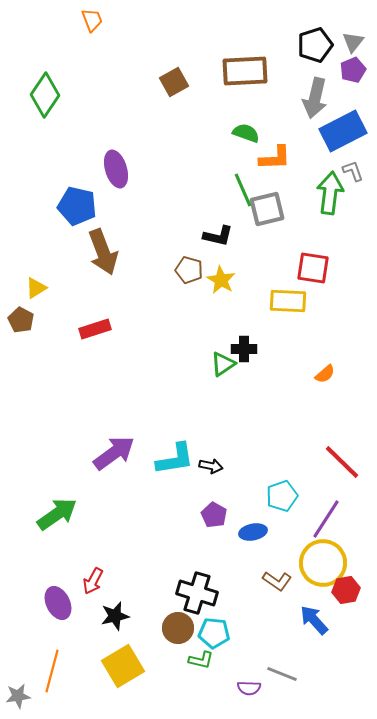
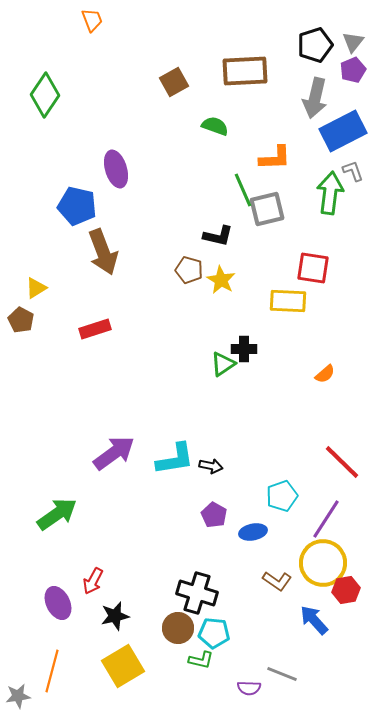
green semicircle at (246, 133): moved 31 px left, 7 px up
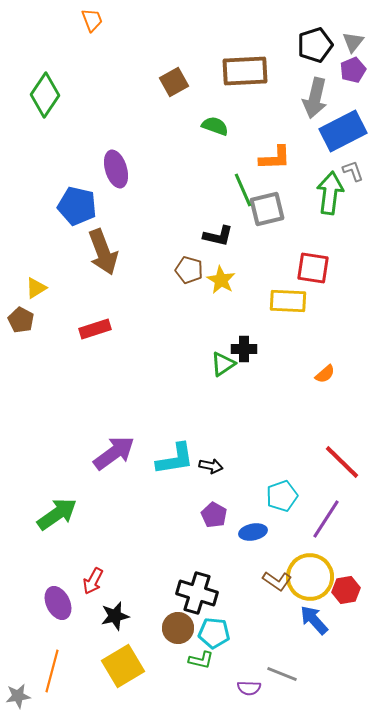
yellow circle at (323, 563): moved 13 px left, 14 px down
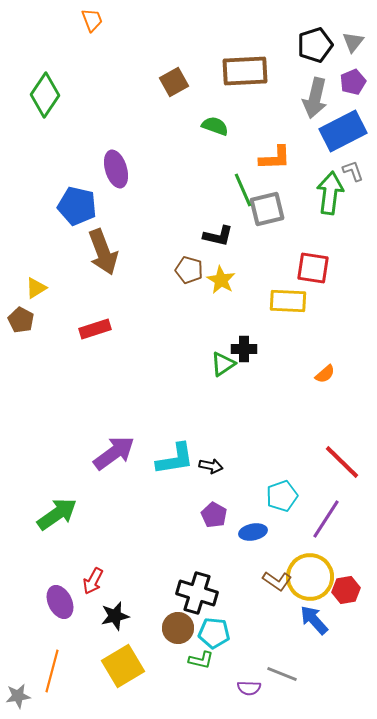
purple pentagon at (353, 70): moved 12 px down
purple ellipse at (58, 603): moved 2 px right, 1 px up
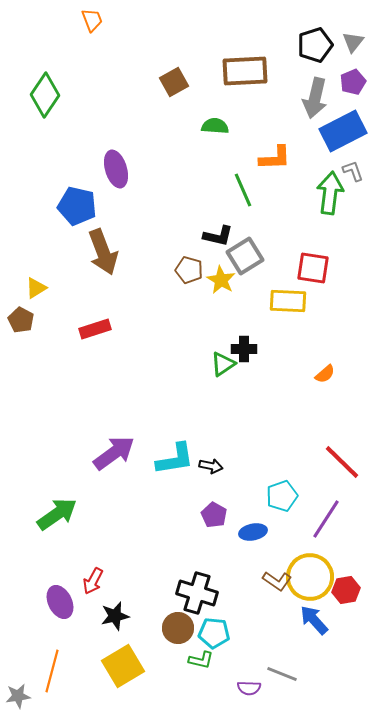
green semicircle at (215, 126): rotated 16 degrees counterclockwise
gray square at (267, 209): moved 22 px left, 47 px down; rotated 18 degrees counterclockwise
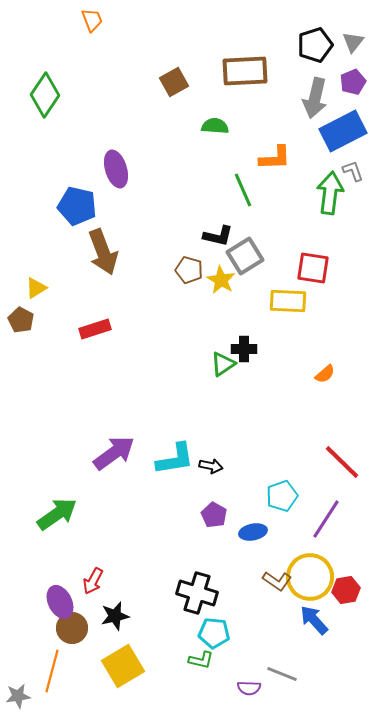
brown circle at (178, 628): moved 106 px left
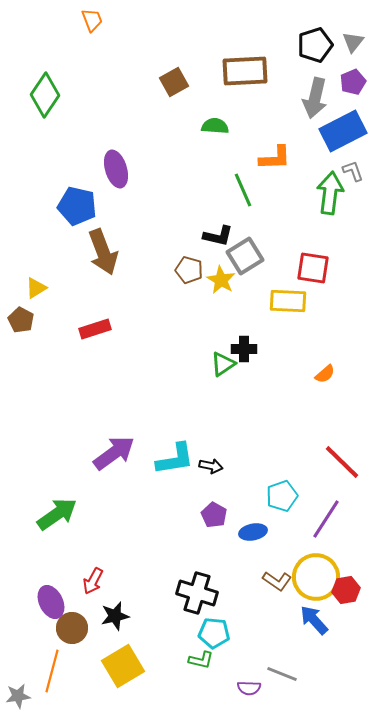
yellow circle at (310, 577): moved 6 px right
purple ellipse at (60, 602): moved 9 px left
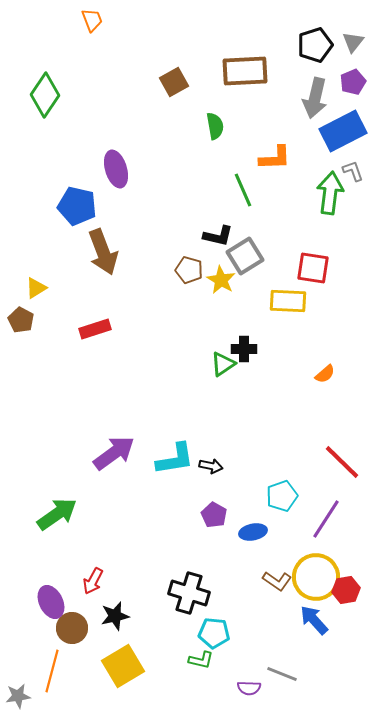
green semicircle at (215, 126): rotated 76 degrees clockwise
black cross at (197, 593): moved 8 px left
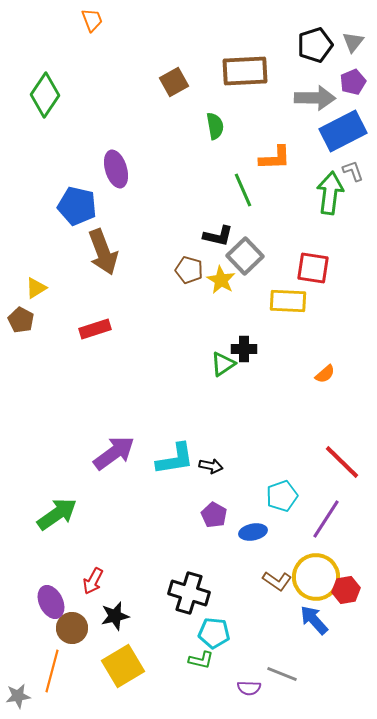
gray arrow at (315, 98): rotated 102 degrees counterclockwise
gray square at (245, 256): rotated 12 degrees counterclockwise
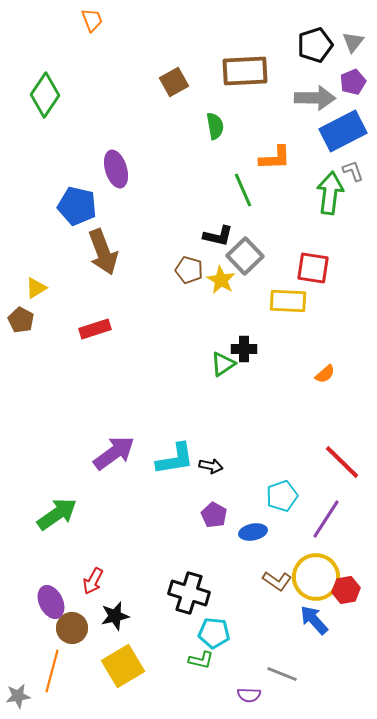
purple semicircle at (249, 688): moved 7 px down
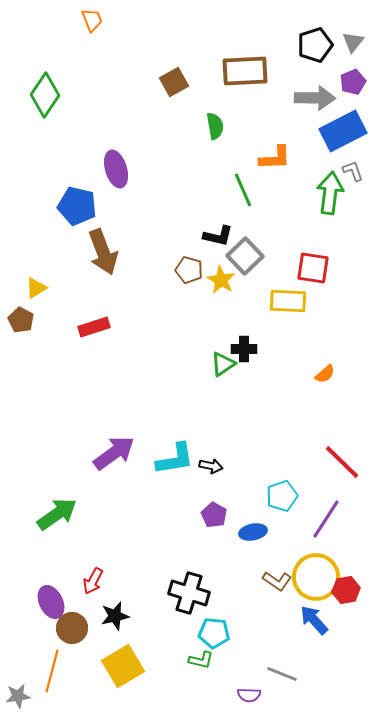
red rectangle at (95, 329): moved 1 px left, 2 px up
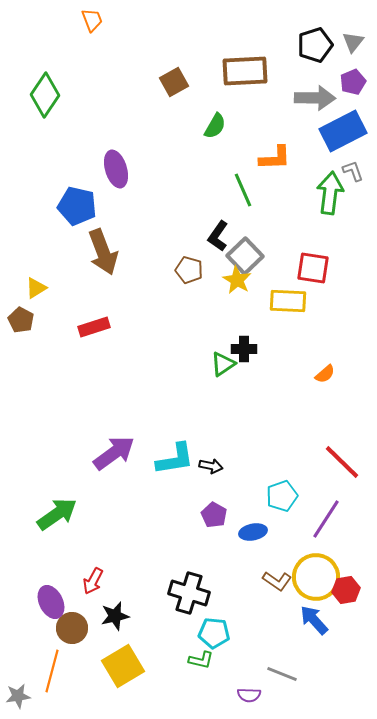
green semicircle at (215, 126): rotated 40 degrees clockwise
black L-shape at (218, 236): rotated 112 degrees clockwise
yellow star at (221, 280): moved 16 px right
